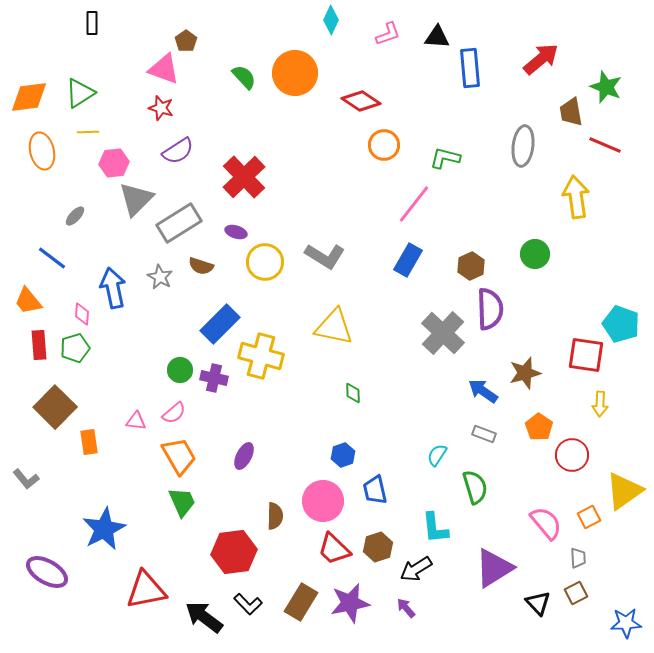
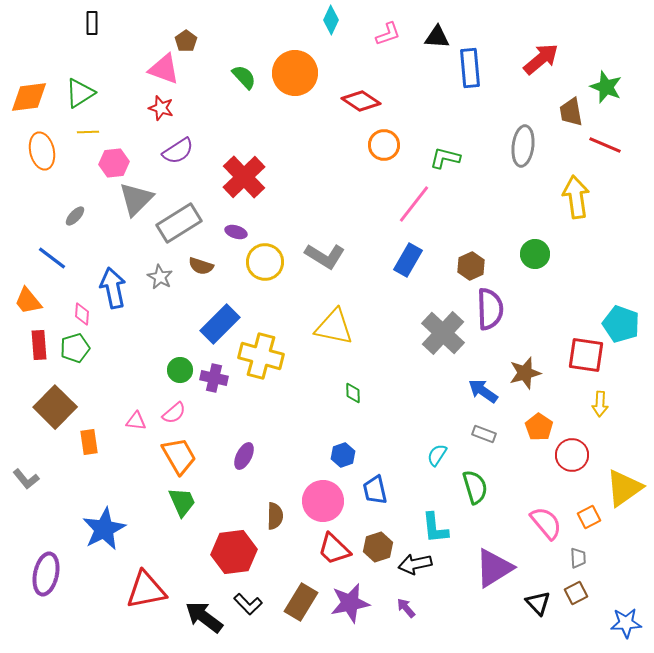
yellow triangle at (624, 491): moved 3 px up
black arrow at (416, 569): moved 1 px left, 5 px up; rotated 20 degrees clockwise
purple ellipse at (47, 572): moved 1 px left, 2 px down; rotated 72 degrees clockwise
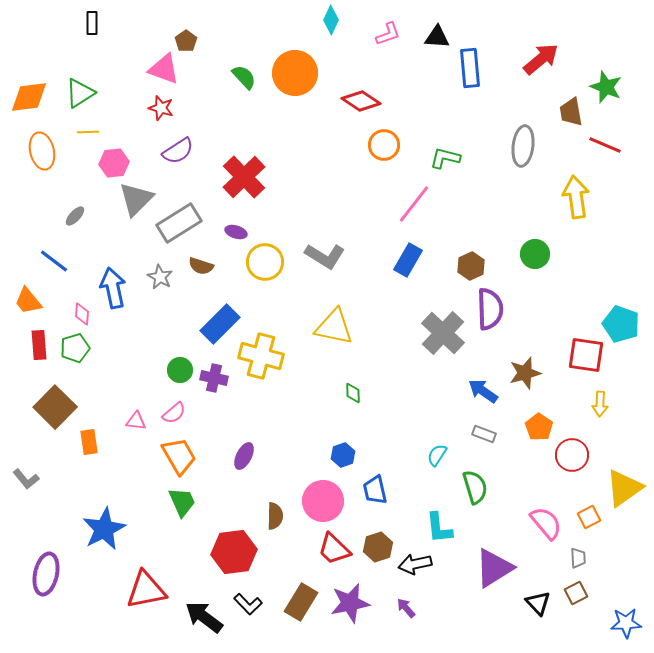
blue line at (52, 258): moved 2 px right, 3 px down
cyan L-shape at (435, 528): moved 4 px right
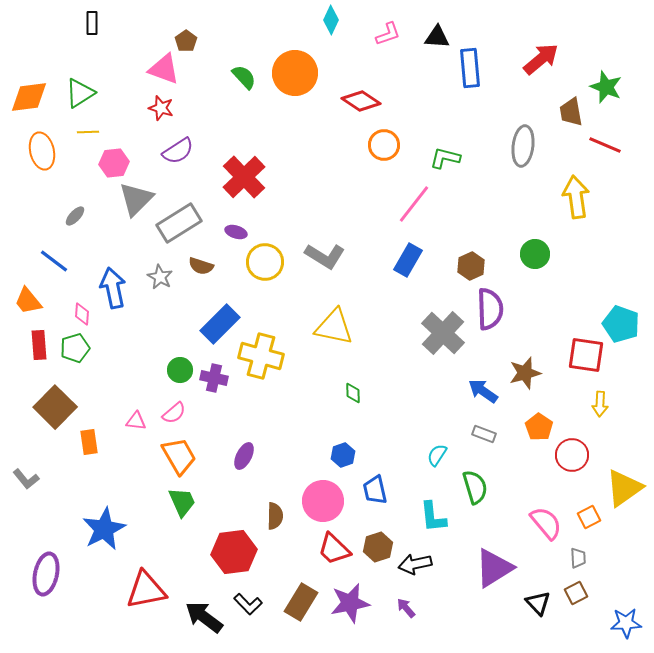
cyan L-shape at (439, 528): moved 6 px left, 11 px up
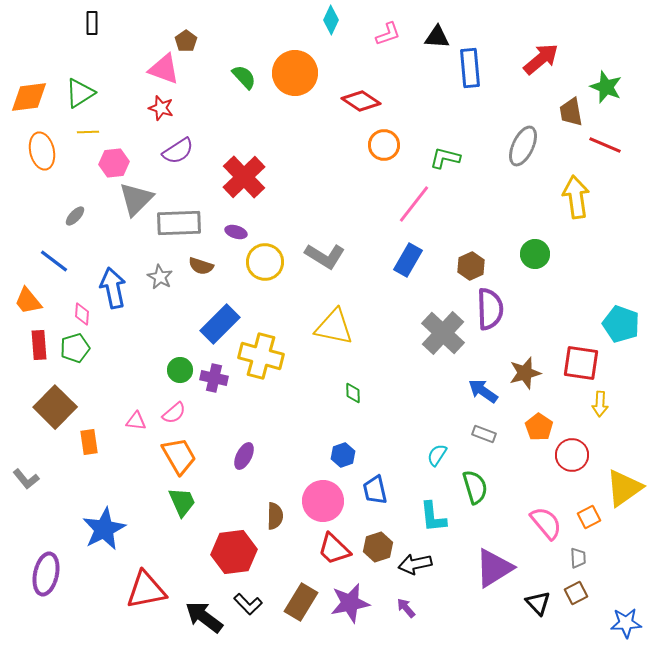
gray ellipse at (523, 146): rotated 18 degrees clockwise
gray rectangle at (179, 223): rotated 30 degrees clockwise
red square at (586, 355): moved 5 px left, 8 px down
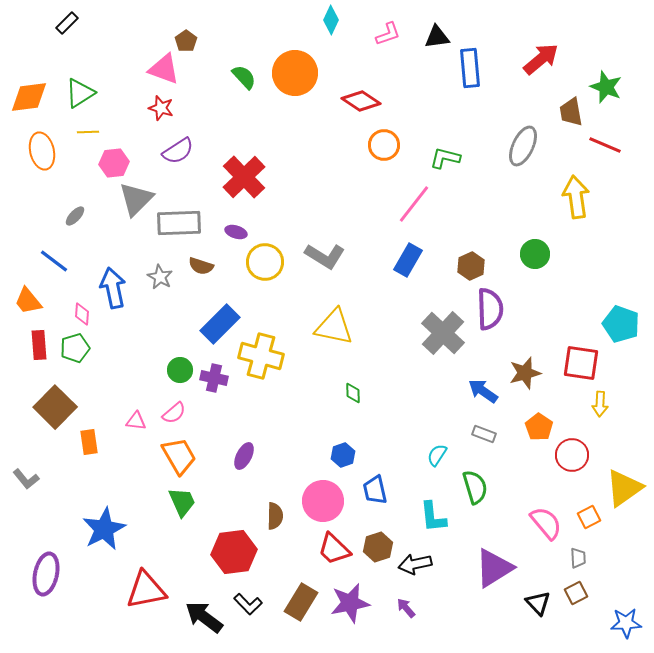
black rectangle at (92, 23): moved 25 px left; rotated 45 degrees clockwise
black triangle at (437, 37): rotated 12 degrees counterclockwise
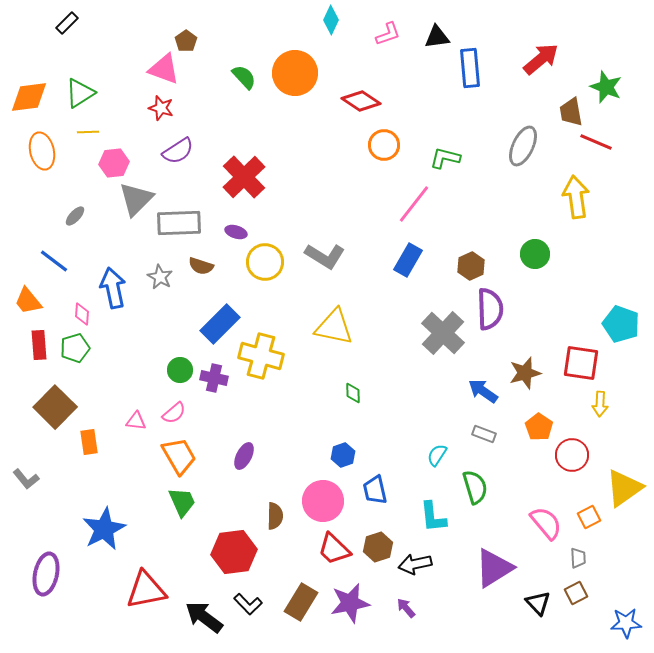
red line at (605, 145): moved 9 px left, 3 px up
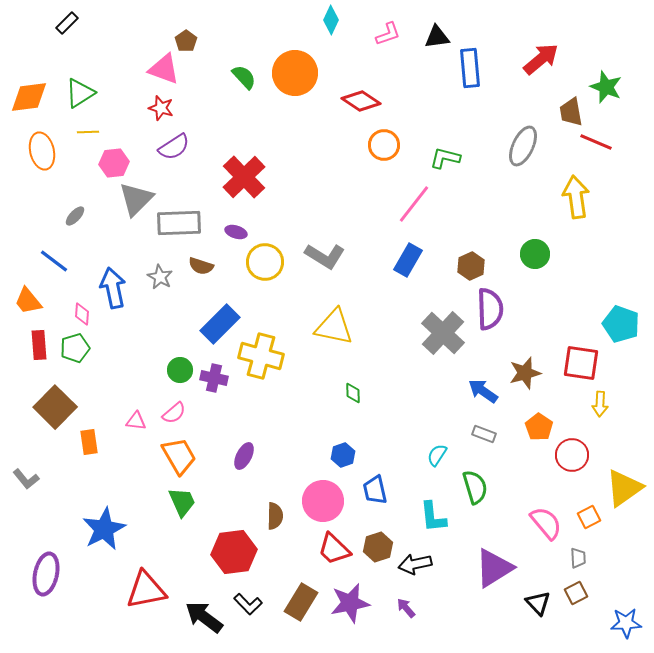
purple semicircle at (178, 151): moved 4 px left, 4 px up
